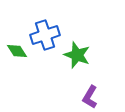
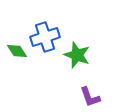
blue cross: moved 2 px down
purple L-shape: rotated 50 degrees counterclockwise
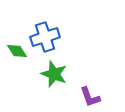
green star: moved 23 px left, 19 px down
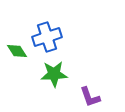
blue cross: moved 2 px right
green star: rotated 24 degrees counterclockwise
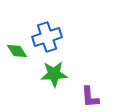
purple L-shape: rotated 15 degrees clockwise
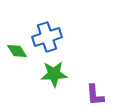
purple L-shape: moved 5 px right, 2 px up
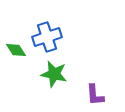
green diamond: moved 1 px left, 1 px up
green star: rotated 16 degrees clockwise
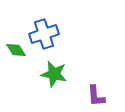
blue cross: moved 3 px left, 3 px up
purple L-shape: moved 1 px right, 1 px down
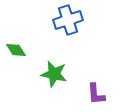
blue cross: moved 24 px right, 14 px up
purple L-shape: moved 2 px up
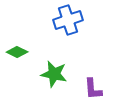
green diamond: moved 1 px right, 2 px down; rotated 30 degrees counterclockwise
purple L-shape: moved 3 px left, 5 px up
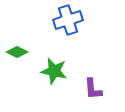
green star: moved 3 px up
